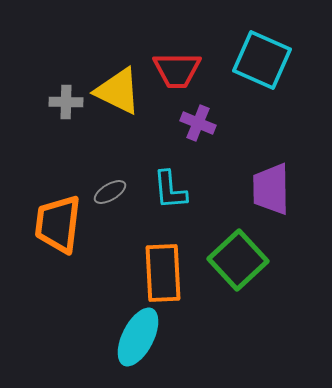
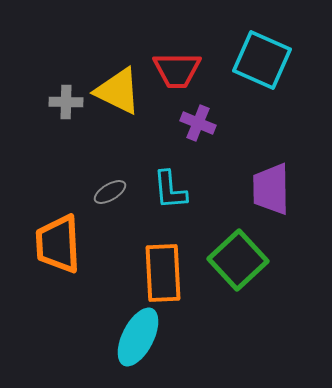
orange trapezoid: moved 20 px down; rotated 10 degrees counterclockwise
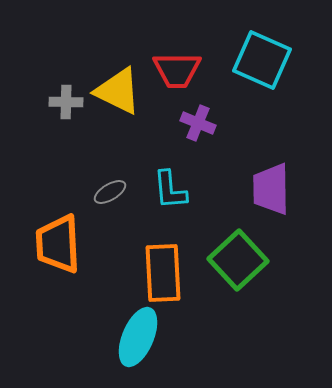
cyan ellipse: rotated 4 degrees counterclockwise
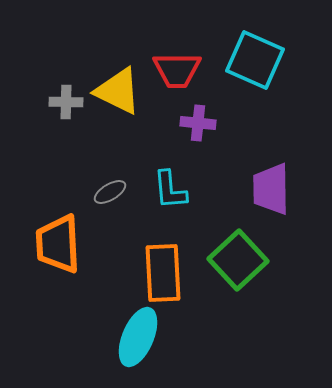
cyan square: moved 7 px left
purple cross: rotated 16 degrees counterclockwise
